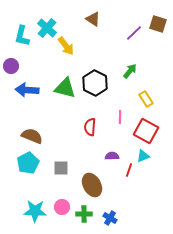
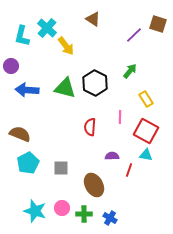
purple line: moved 2 px down
brown semicircle: moved 12 px left, 2 px up
cyan triangle: moved 3 px right, 1 px up; rotated 32 degrees clockwise
brown ellipse: moved 2 px right
pink circle: moved 1 px down
cyan star: rotated 15 degrees clockwise
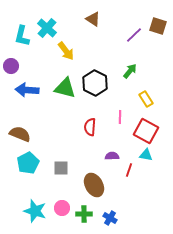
brown square: moved 2 px down
yellow arrow: moved 5 px down
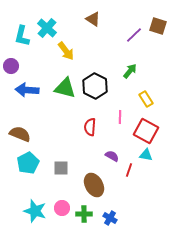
black hexagon: moved 3 px down
purple semicircle: rotated 32 degrees clockwise
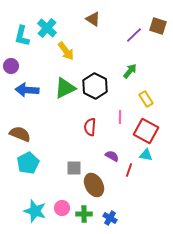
green triangle: rotated 40 degrees counterclockwise
gray square: moved 13 px right
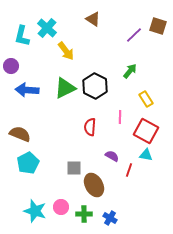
pink circle: moved 1 px left, 1 px up
